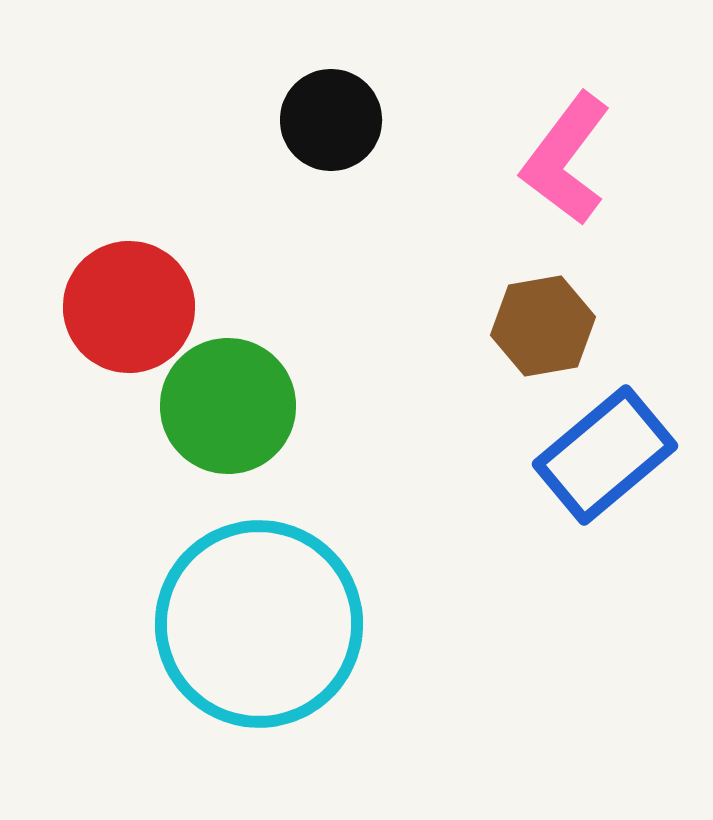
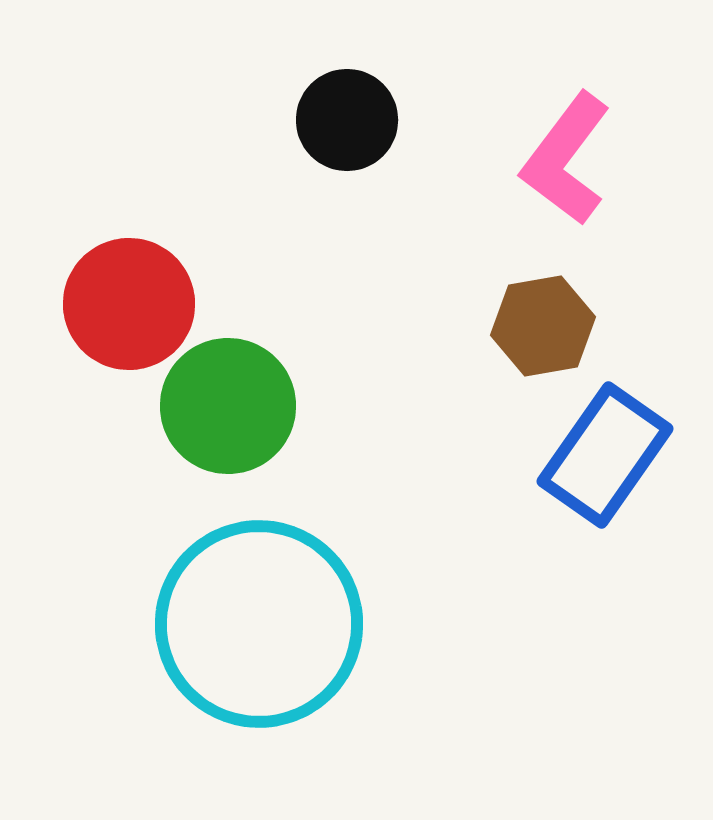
black circle: moved 16 px right
red circle: moved 3 px up
blue rectangle: rotated 15 degrees counterclockwise
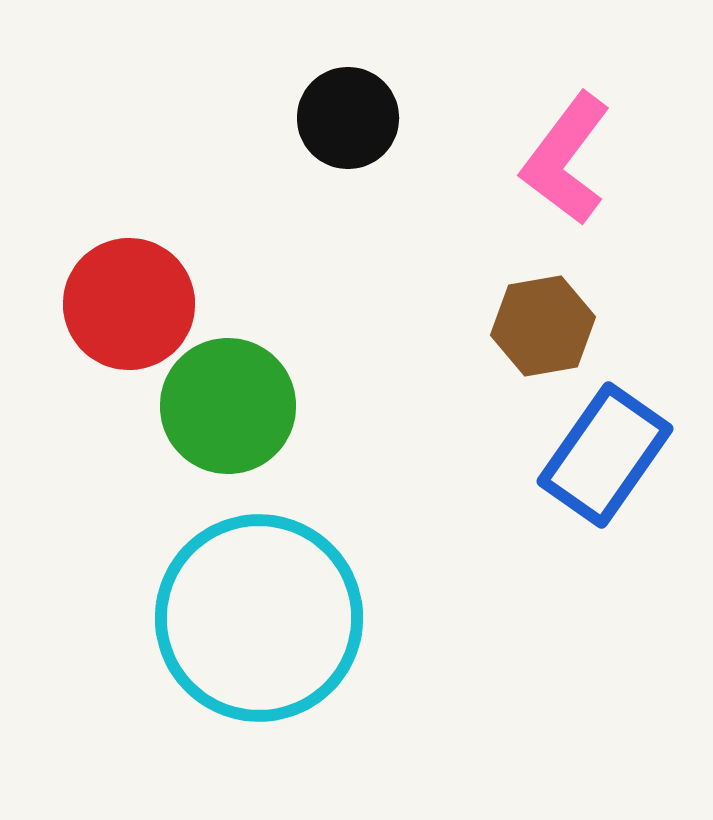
black circle: moved 1 px right, 2 px up
cyan circle: moved 6 px up
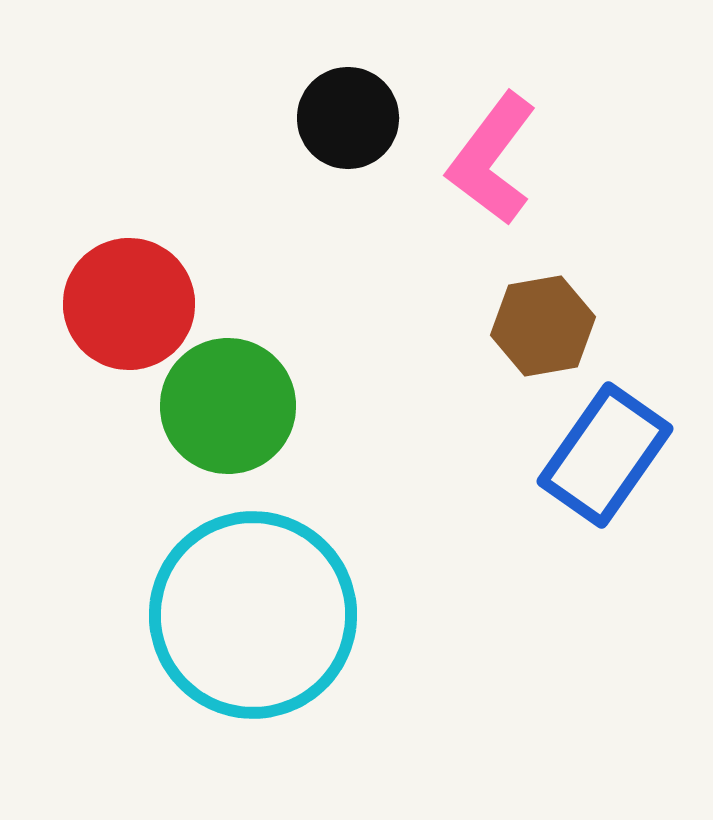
pink L-shape: moved 74 px left
cyan circle: moved 6 px left, 3 px up
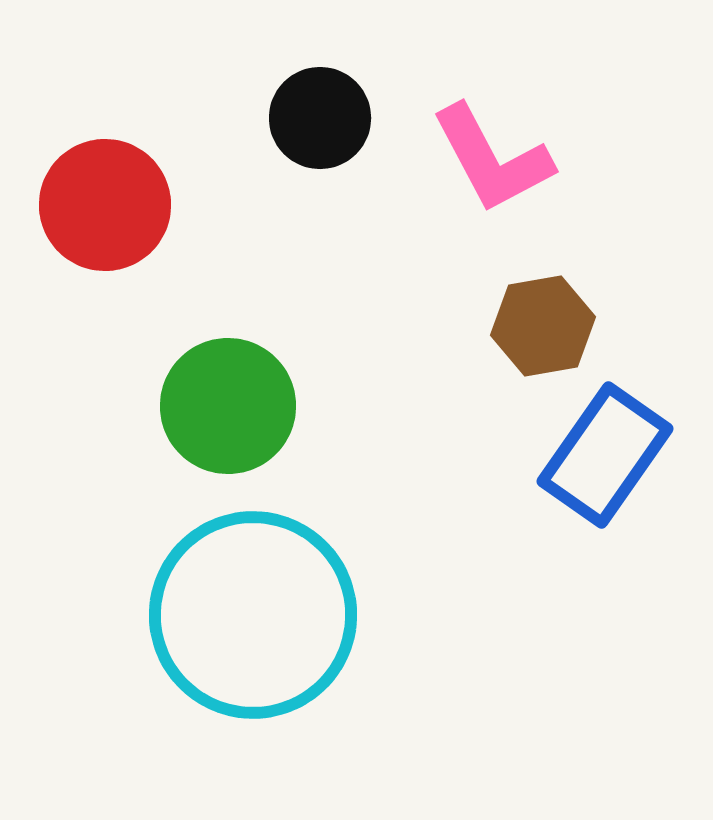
black circle: moved 28 px left
pink L-shape: rotated 65 degrees counterclockwise
red circle: moved 24 px left, 99 px up
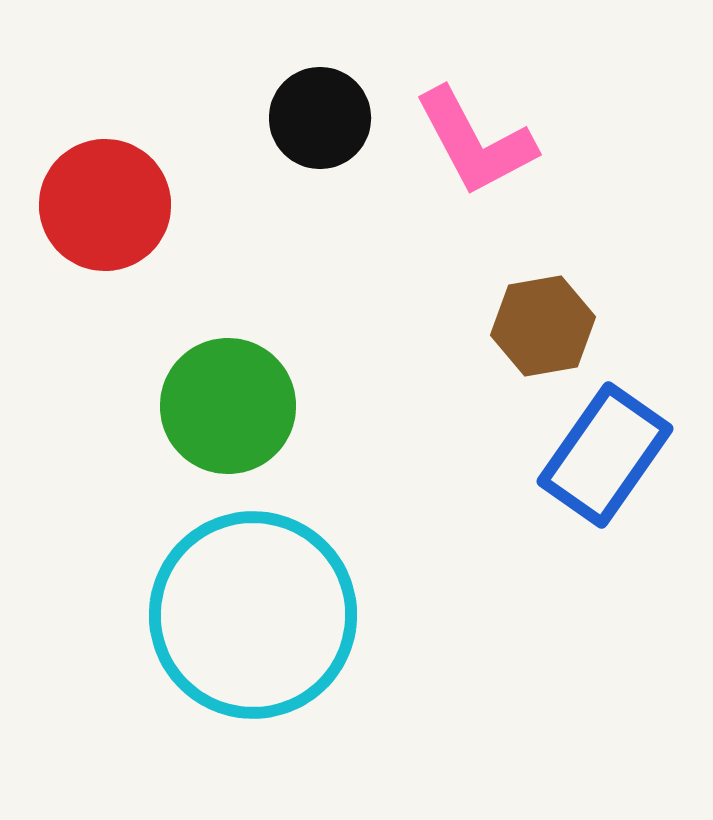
pink L-shape: moved 17 px left, 17 px up
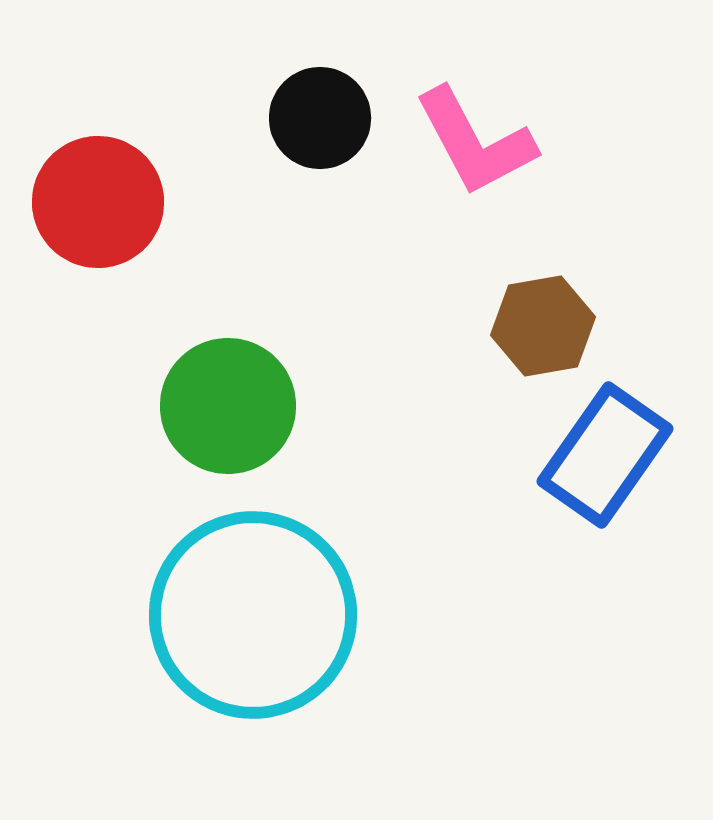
red circle: moved 7 px left, 3 px up
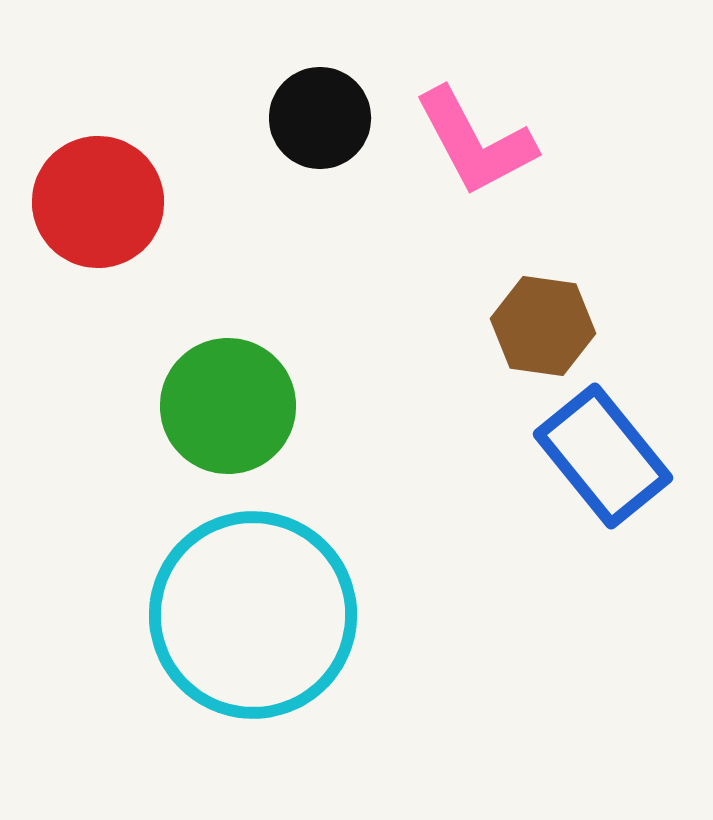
brown hexagon: rotated 18 degrees clockwise
blue rectangle: moved 2 px left, 1 px down; rotated 74 degrees counterclockwise
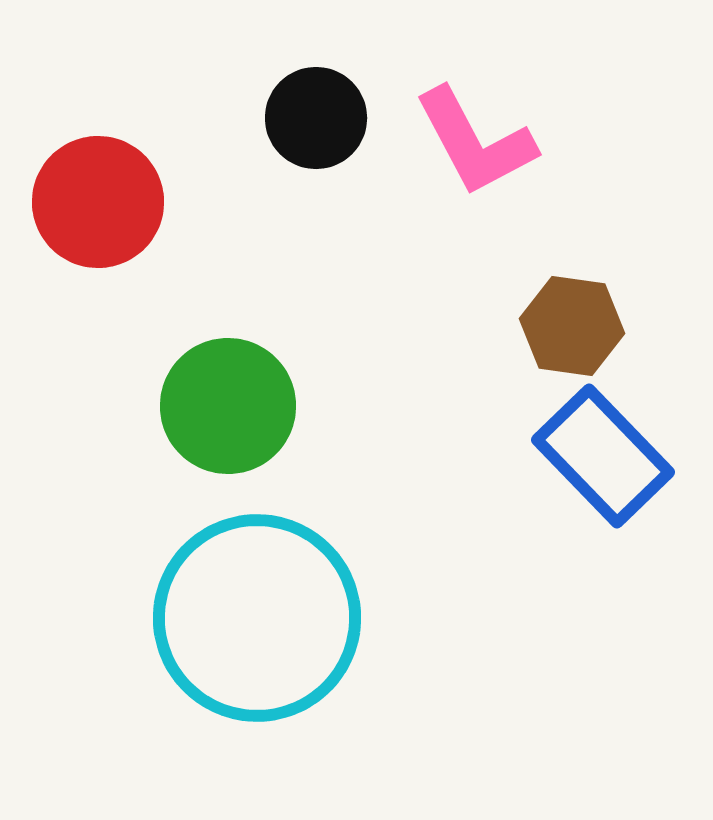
black circle: moved 4 px left
brown hexagon: moved 29 px right
blue rectangle: rotated 5 degrees counterclockwise
cyan circle: moved 4 px right, 3 px down
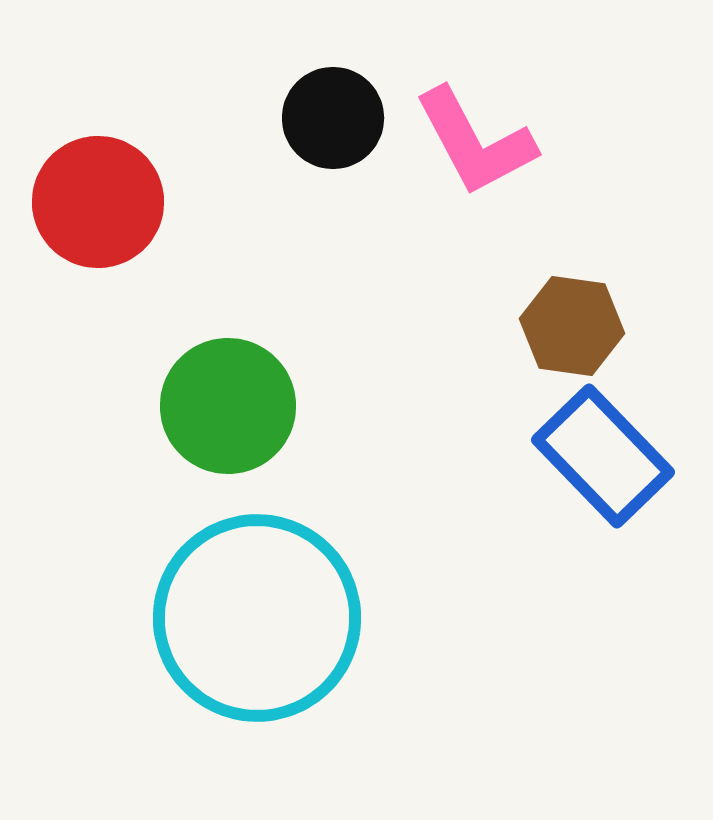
black circle: moved 17 px right
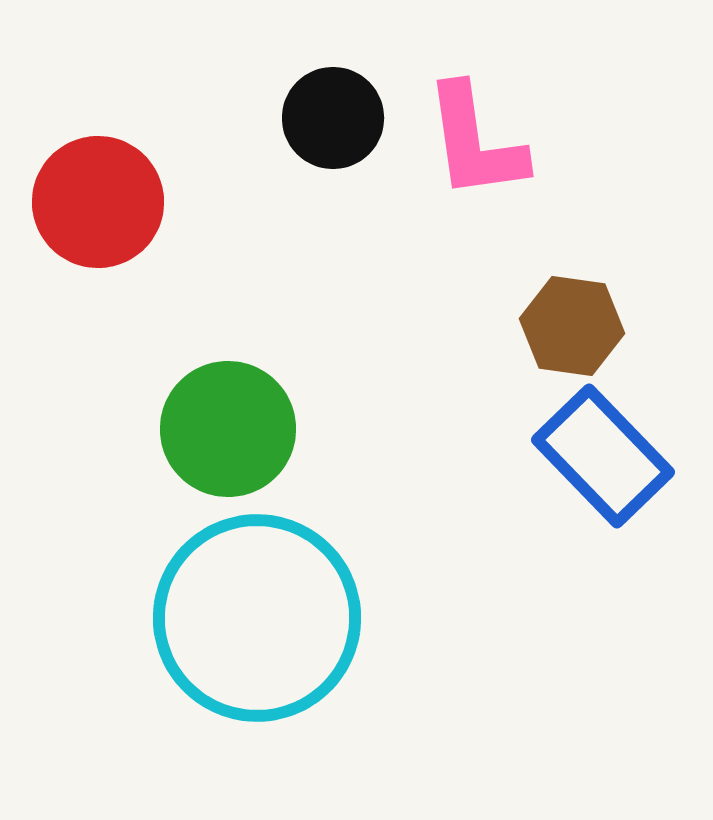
pink L-shape: rotated 20 degrees clockwise
green circle: moved 23 px down
